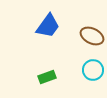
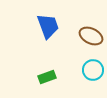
blue trapezoid: rotated 56 degrees counterclockwise
brown ellipse: moved 1 px left
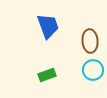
brown ellipse: moved 1 px left, 5 px down; rotated 60 degrees clockwise
green rectangle: moved 2 px up
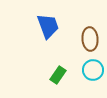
brown ellipse: moved 2 px up
green rectangle: moved 11 px right; rotated 36 degrees counterclockwise
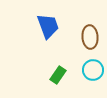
brown ellipse: moved 2 px up
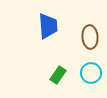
blue trapezoid: rotated 16 degrees clockwise
cyan circle: moved 2 px left, 3 px down
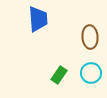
blue trapezoid: moved 10 px left, 7 px up
green rectangle: moved 1 px right
